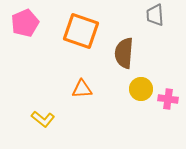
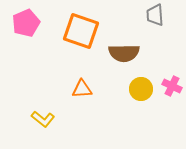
pink pentagon: moved 1 px right
brown semicircle: rotated 96 degrees counterclockwise
pink cross: moved 4 px right, 13 px up; rotated 18 degrees clockwise
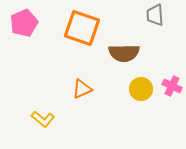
pink pentagon: moved 2 px left
orange square: moved 1 px right, 3 px up
orange triangle: rotated 20 degrees counterclockwise
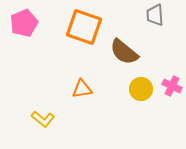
orange square: moved 2 px right, 1 px up
brown semicircle: moved 1 px up; rotated 40 degrees clockwise
orange triangle: rotated 15 degrees clockwise
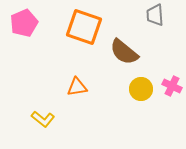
orange triangle: moved 5 px left, 2 px up
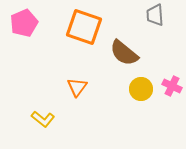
brown semicircle: moved 1 px down
orange triangle: rotated 45 degrees counterclockwise
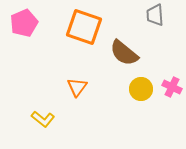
pink cross: moved 1 px down
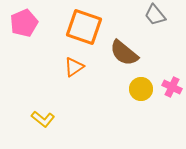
gray trapezoid: rotated 35 degrees counterclockwise
orange triangle: moved 3 px left, 20 px up; rotated 20 degrees clockwise
